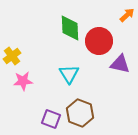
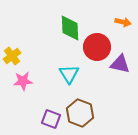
orange arrow: moved 4 px left, 7 px down; rotated 56 degrees clockwise
red circle: moved 2 px left, 6 px down
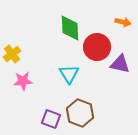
yellow cross: moved 2 px up
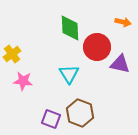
pink star: rotated 12 degrees clockwise
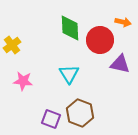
red circle: moved 3 px right, 7 px up
yellow cross: moved 9 px up
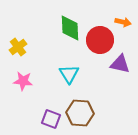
yellow cross: moved 6 px right, 2 px down
brown hexagon: rotated 16 degrees counterclockwise
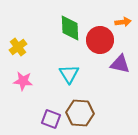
orange arrow: rotated 21 degrees counterclockwise
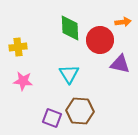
yellow cross: rotated 30 degrees clockwise
brown hexagon: moved 2 px up
purple square: moved 1 px right, 1 px up
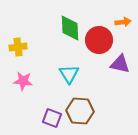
red circle: moved 1 px left
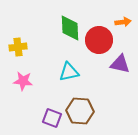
cyan triangle: moved 2 px up; rotated 50 degrees clockwise
